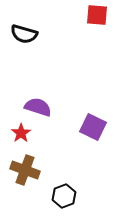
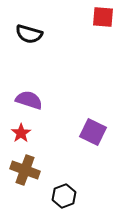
red square: moved 6 px right, 2 px down
black semicircle: moved 5 px right
purple semicircle: moved 9 px left, 7 px up
purple square: moved 5 px down
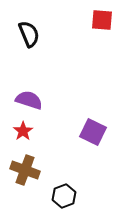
red square: moved 1 px left, 3 px down
black semicircle: rotated 128 degrees counterclockwise
red star: moved 2 px right, 2 px up
